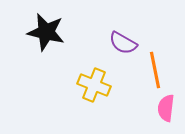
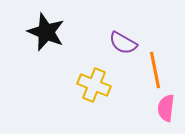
black star: rotated 9 degrees clockwise
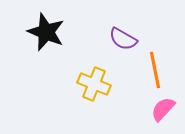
purple semicircle: moved 4 px up
yellow cross: moved 1 px up
pink semicircle: moved 3 px left, 1 px down; rotated 36 degrees clockwise
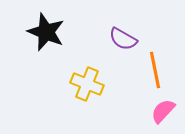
yellow cross: moved 7 px left
pink semicircle: moved 2 px down
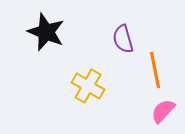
purple semicircle: rotated 44 degrees clockwise
yellow cross: moved 1 px right, 2 px down; rotated 8 degrees clockwise
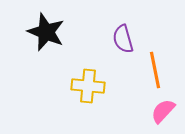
yellow cross: rotated 24 degrees counterclockwise
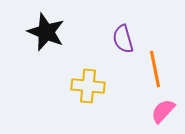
orange line: moved 1 px up
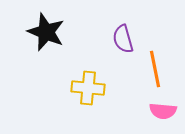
yellow cross: moved 2 px down
pink semicircle: rotated 128 degrees counterclockwise
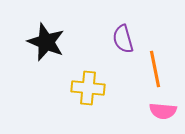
black star: moved 10 px down
